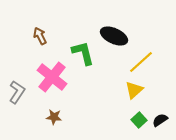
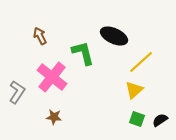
green square: moved 2 px left, 1 px up; rotated 28 degrees counterclockwise
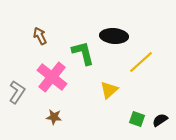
black ellipse: rotated 20 degrees counterclockwise
yellow triangle: moved 25 px left
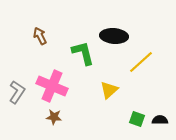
pink cross: moved 9 px down; rotated 16 degrees counterclockwise
black semicircle: rotated 35 degrees clockwise
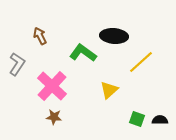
green L-shape: rotated 40 degrees counterclockwise
pink cross: rotated 20 degrees clockwise
gray L-shape: moved 28 px up
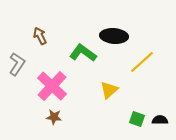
yellow line: moved 1 px right
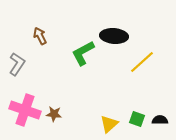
green L-shape: rotated 64 degrees counterclockwise
pink cross: moved 27 px left, 24 px down; rotated 24 degrees counterclockwise
yellow triangle: moved 34 px down
brown star: moved 3 px up
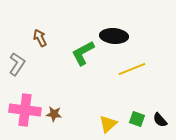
brown arrow: moved 2 px down
yellow line: moved 10 px left, 7 px down; rotated 20 degrees clockwise
pink cross: rotated 12 degrees counterclockwise
black semicircle: rotated 133 degrees counterclockwise
yellow triangle: moved 1 px left
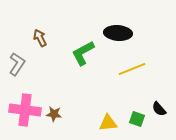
black ellipse: moved 4 px right, 3 px up
black semicircle: moved 1 px left, 11 px up
yellow triangle: moved 1 px up; rotated 36 degrees clockwise
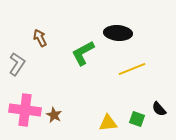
brown star: moved 1 px down; rotated 21 degrees clockwise
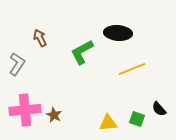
green L-shape: moved 1 px left, 1 px up
pink cross: rotated 12 degrees counterclockwise
